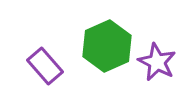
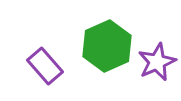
purple star: rotated 21 degrees clockwise
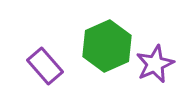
purple star: moved 2 px left, 2 px down
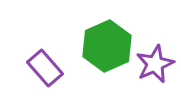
purple rectangle: moved 2 px down
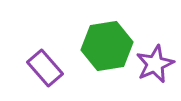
green hexagon: rotated 15 degrees clockwise
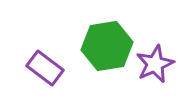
purple rectangle: rotated 12 degrees counterclockwise
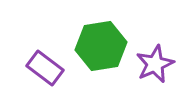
green hexagon: moved 6 px left
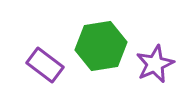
purple rectangle: moved 3 px up
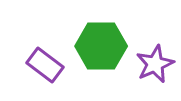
green hexagon: rotated 9 degrees clockwise
